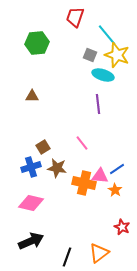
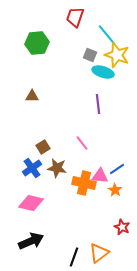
cyan ellipse: moved 3 px up
blue cross: moved 1 px right, 1 px down; rotated 18 degrees counterclockwise
black line: moved 7 px right
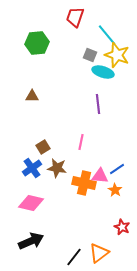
pink line: moved 1 px left, 1 px up; rotated 49 degrees clockwise
black line: rotated 18 degrees clockwise
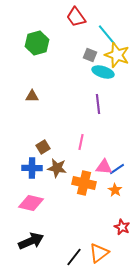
red trapezoid: moved 1 px right; rotated 55 degrees counterclockwise
green hexagon: rotated 10 degrees counterclockwise
blue cross: rotated 36 degrees clockwise
pink triangle: moved 4 px right, 9 px up
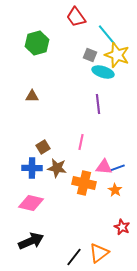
blue line: moved 1 px up; rotated 14 degrees clockwise
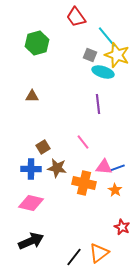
cyan line: moved 2 px down
pink line: moved 2 px right; rotated 49 degrees counterclockwise
blue cross: moved 1 px left, 1 px down
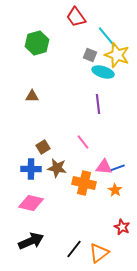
black line: moved 8 px up
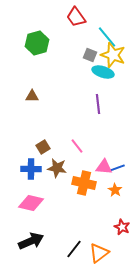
yellow star: moved 4 px left
pink line: moved 6 px left, 4 px down
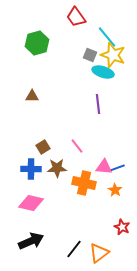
brown star: rotated 12 degrees counterclockwise
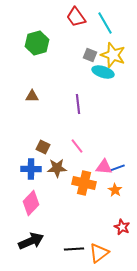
cyan line: moved 2 px left, 14 px up; rotated 10 degrees clockwise
purple line: moved 20 px left
brown square: rotated 32 degrees counterclockwise
pink diamond: rotated 60 degrees counterclockwise
black line: rotated 48 degrees clockwise
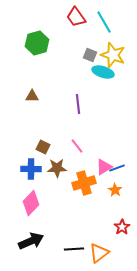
cyan line: moved 1 px left, 1 px up
pink triangle: rotated 36 degrees counterclockwise
orange cross: rotated 30 degrees counterclockwise
red star: rotated 14 degrees clockwise
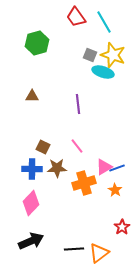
blue cross: moved 1 px right
